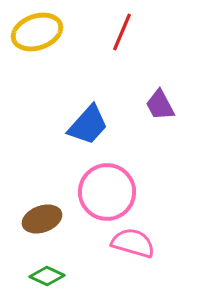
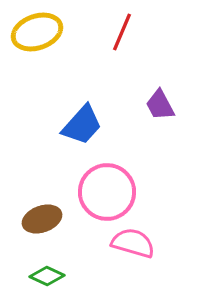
blue trapezoid: moved 6 px left
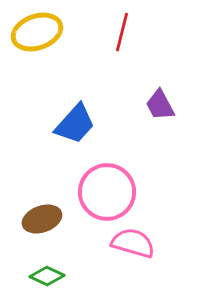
red line: rotated 9 degrees counterclockwise
blue trapezoid: moved 7 px left, 1 px up
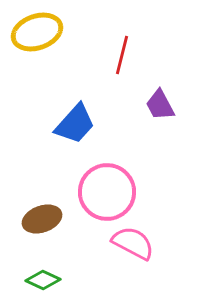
red line: moved 23 px down
pink semicircle: rotated 12 degrees clockwise
green diamond: moved 4 px left, 4 px down
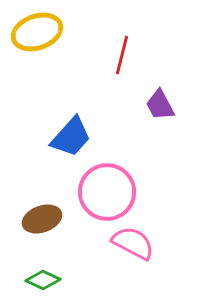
blue trapezoid: moved 4 px left, 13 px down
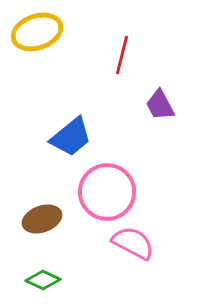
blue trapezoid: rotated 9 degrees clockwise
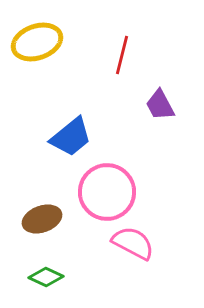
yellow ellipse: moved 10 px down
green diamond: moved 3 px right, 3 px up
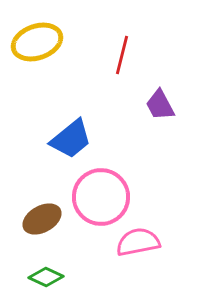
blue trapezoid: moved 2 px down
pink circle: moved 6 px left, 5 px down
brown ellipse: rotated 9 degrees counterclockwise
pink semicircle: moved 5 px right, 1 px up; rotated 39 degrees counterclockwise
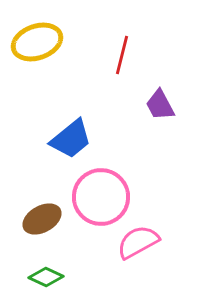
pink semicircle: rotated 18 degrees counterclockwise
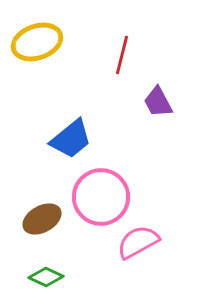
purple trapezoid: moved 2 px left, 3 px up
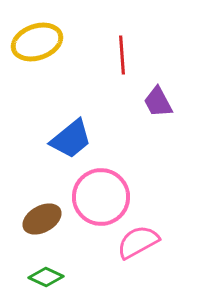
red line: rotated 18 degrees counterclockwise
